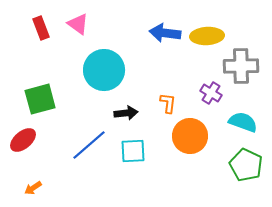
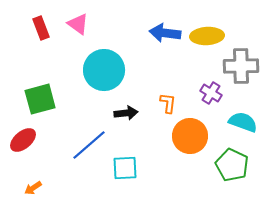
cyan square: moved 8 px left, 17 px down
green pentagon: moved 14 px left
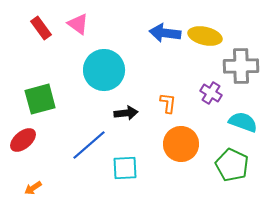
red rectangle: rotated 15 degrees counterclockwise
yellow ellipse: moved 2 px left; rotated 16 degrees clockwise
orange circle: moved 9 px left, 8 px down
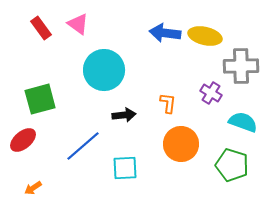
black arrow: moved 2 px left, 2 px down
blue line: moved 6 px left, 1 px down
green pentagon: rotated 8 degrees counterclockwise
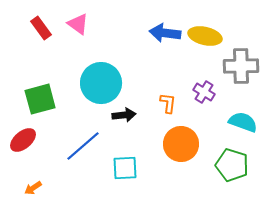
cyan circle: moved 3 px left, 13 px down
purple cross: moved 7 px left, 1 px up
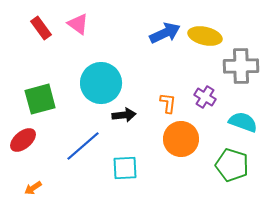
blue arrow: rotated 148 degrees clockwise
purple cross: moved 1 px right, 5 px down
orange circle: moved 5 px up
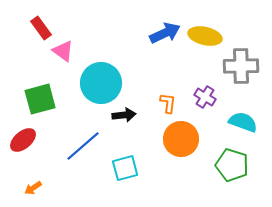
pink triangle: moved 15 px left, 27 px down
cyan square: rotated 12 degrees counterclockwise
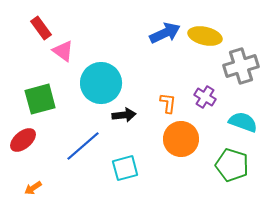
gray cross: rotated 16 degrees counterclockwise
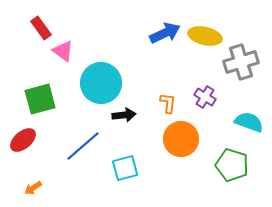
gray cross: moved 4 px up
cyan semicircle: moved 6 px right
